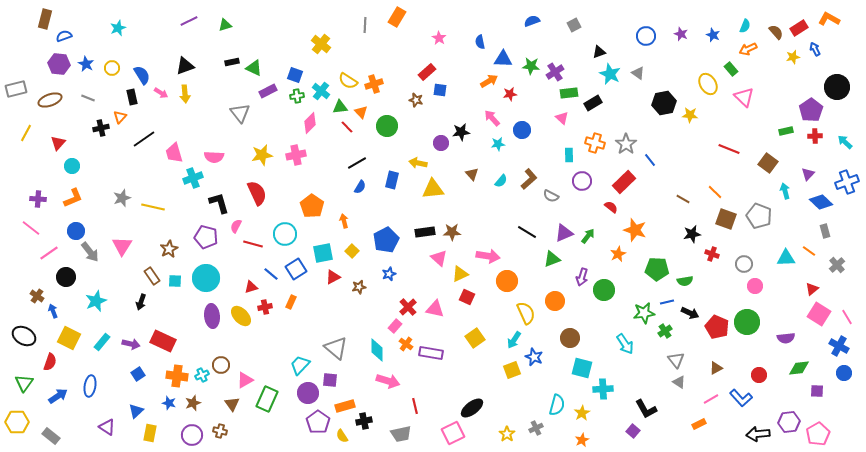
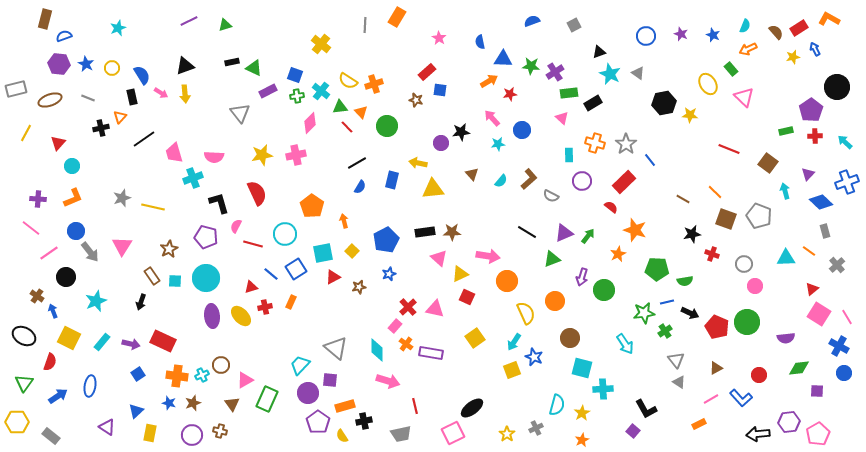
cyan arrow at (514, 340): moved 2 px down
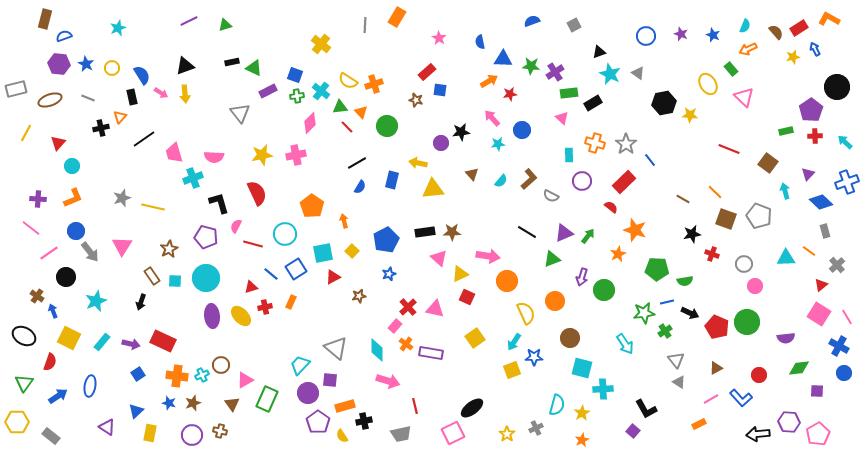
brown star at (359, 287): moved 9 px down
red triangle at (812, 289): moved 9 px right, 4 px up
blue star at (534, 357): rotated 24 degrees counterclockwise
purple hexagon at (789, 422): rotated 10 degrees clockwise
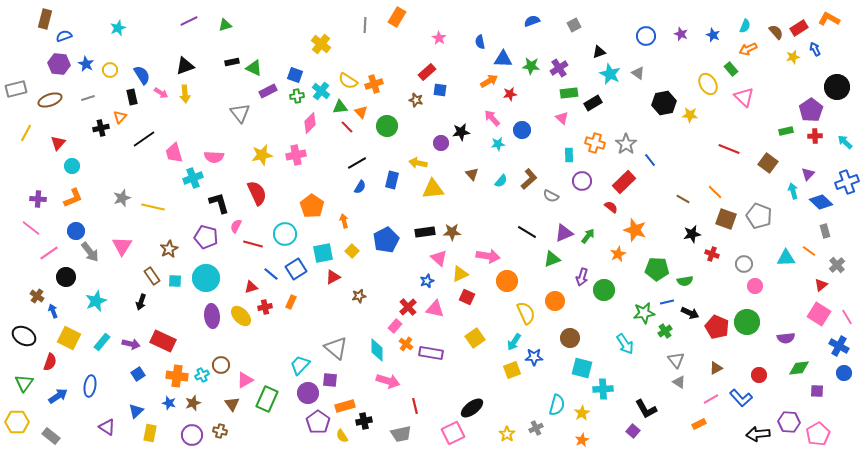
yellow circle at (112, 68): moved 2 px left, 2 px down
purple cross at (555, 72): moved 4 px right, 4 px up
gray line at (88, 98): rotated 40 degrees counterclockwise
cyan arrow at (785, 191): moved 8 px right
blue star at (389, 274): moved 38 px right, 7 px down
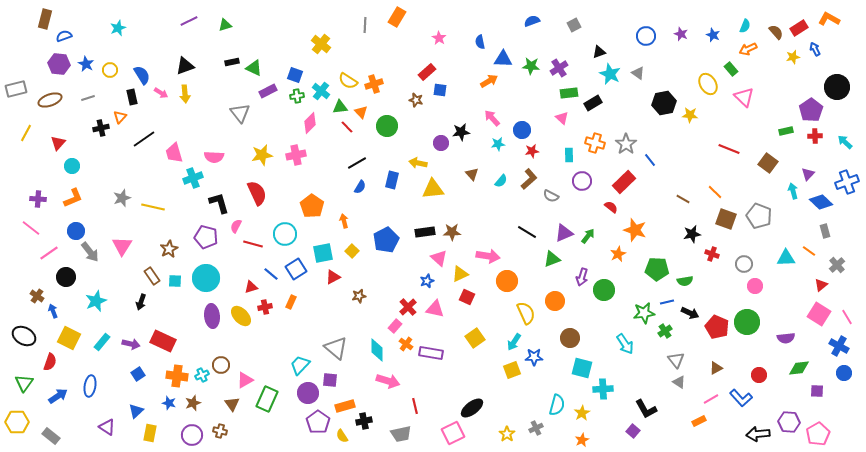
red star at (510, 94): moved 22 px right, 57 px down
orange rectangle at (699, 424): moved 3 px up
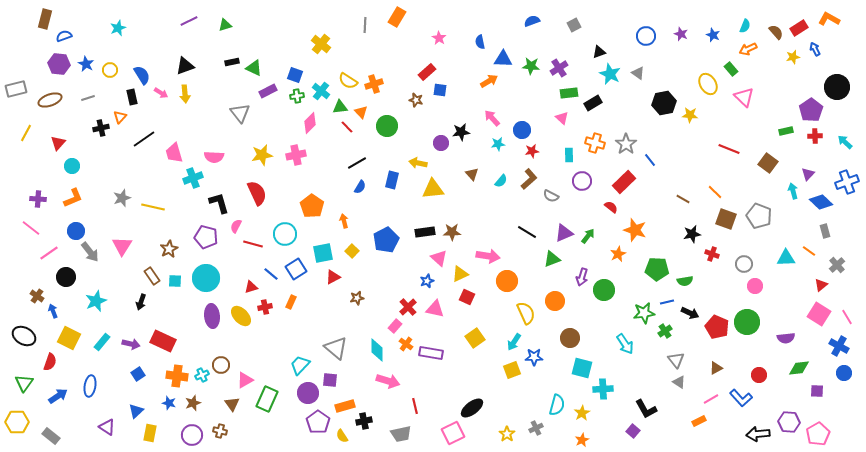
brown star at (359, 296): moved 2 px left, 2 px down
